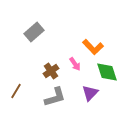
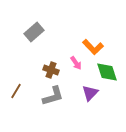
pink arrow: moved 1 px right, 1 px up
brown cross: moved 1 px up; rotated 35 degrees counterclockwise
gray L-shape: moved 2 px left, 1 px up
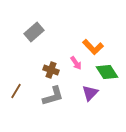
green diamond: rotated 15 degrees counterclockwise
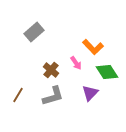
brown cross: rotated 21 degrees clockwise
brown line: moved 2 px right, 4 px down
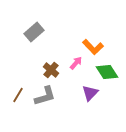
pink arrow: rotated 104 degrees counterclockwise
gray L-shape: moved 8 px left
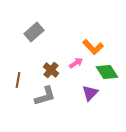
pink arrow: rotated 16 degrees clockwise
brown line: moved 15 px up; rotated 21 degrees counterclockwise
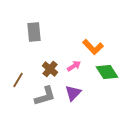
gray rectangle: rotated 54 degrees counterclockwise
pink arrow: moved 2 px left, 3 px down
brown cross: moved 1 px left, 1 px up
brown line: rotated 21 degrees clockwise
purple triangle: moved 17 px left
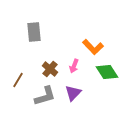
pink arrow: rotated 144 degrees clockwise
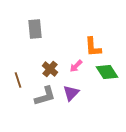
gray rectangle: moved 1 px right, 3 px up
orange L-shape: rotated 40 degrees clockwise
pink arrow: moved 2 px right; rotated 24 degrees clockwise
brown line: rotated 49 degrees counterclockwise
purple triangle: moved 2 px left
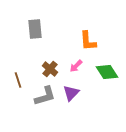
orange L-shape: moved 5 px left, 6 px up
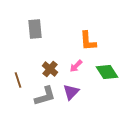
purple triangle: moved 1 px up
